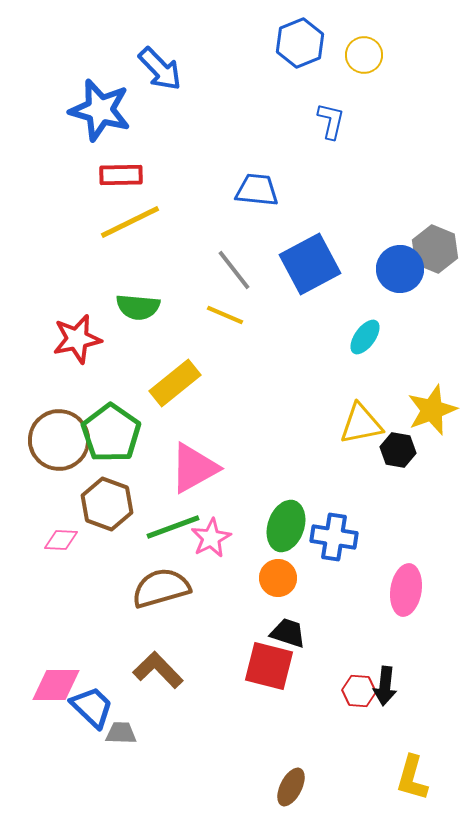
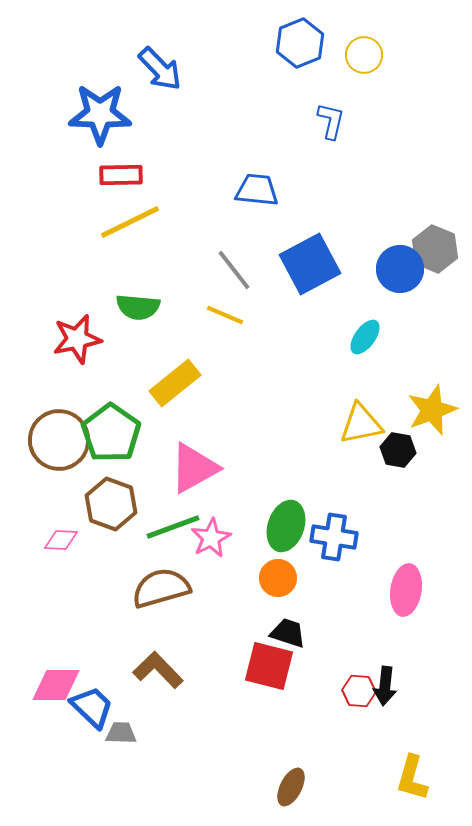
blue star at (100, 110): moved 4 px down; rotated 14 degrees counterclockwise
brown hexagon at (107, 504): moved 4 px right
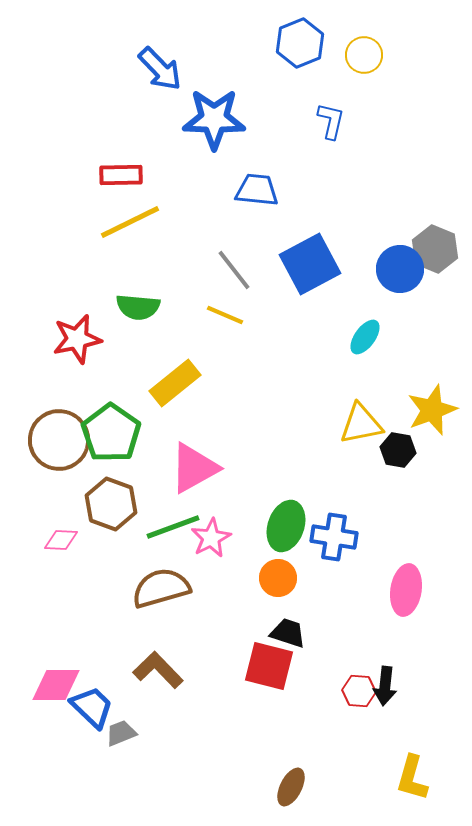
blue star at (100, 114): moved 114 px right, 5 px down
gray trapezoid at (121, 733): rotated 24 degrees counterclockwise
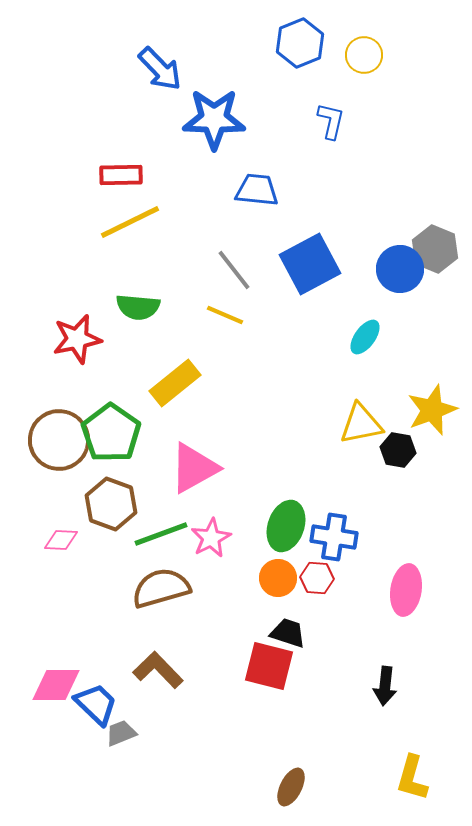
green line at (173, 527): moved 12 px left, 7 px down
red hexagon at (359, 691): moved 42 px left, 113 px up
blue trapezoid at (92, 707): moved 4 px right, 3 px up
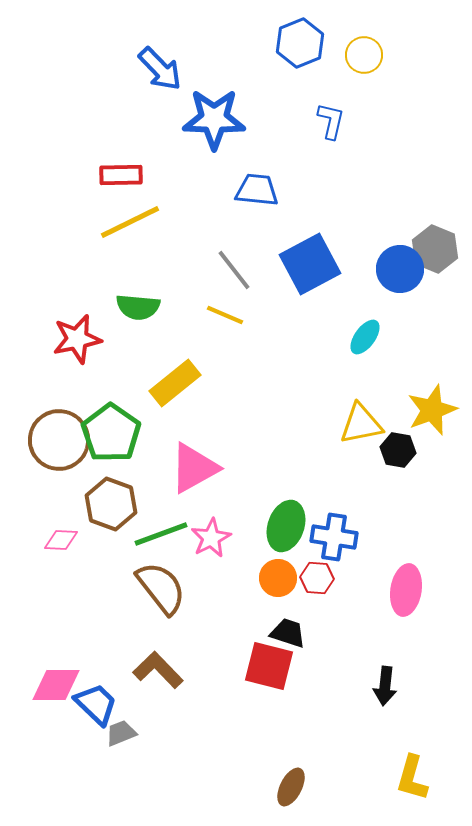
brown semicircle at (161, 588): rotated 68 degrees clockwise
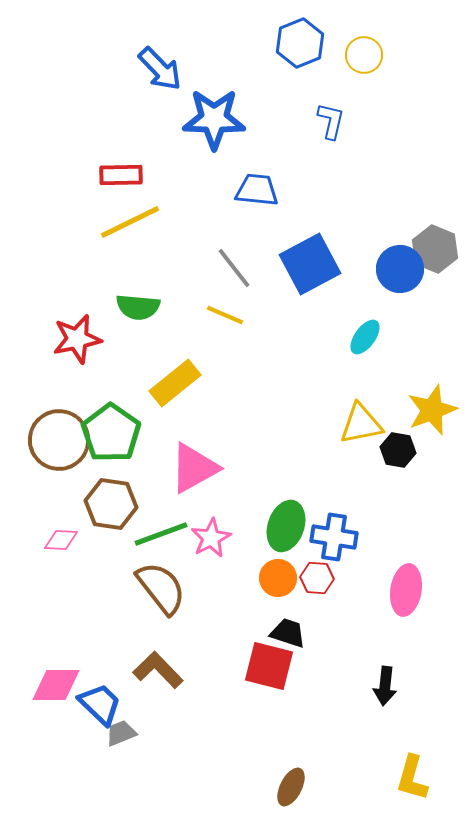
gray line at (234, 270): moved 2 px up
brown hexagon at (111, 504): rotated 12 degrees counterclockwise
blue trapezoid at (96, 704): moved 4 px right
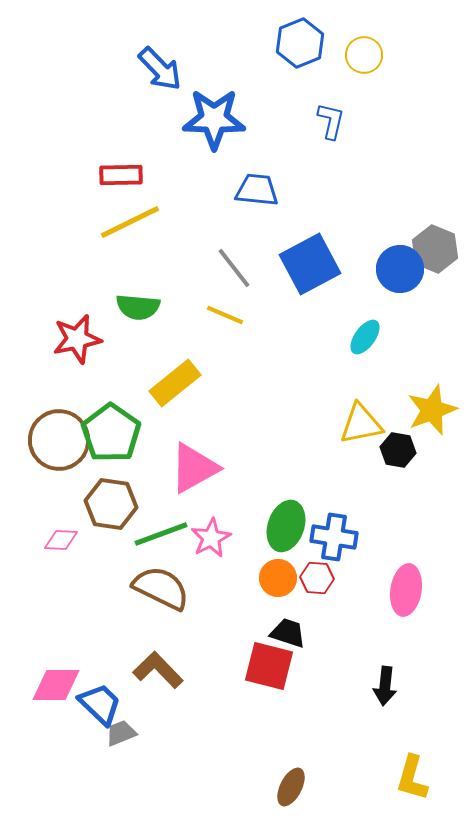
brown semicircle at (161, 588): rotated 26 degrees counterclockwise
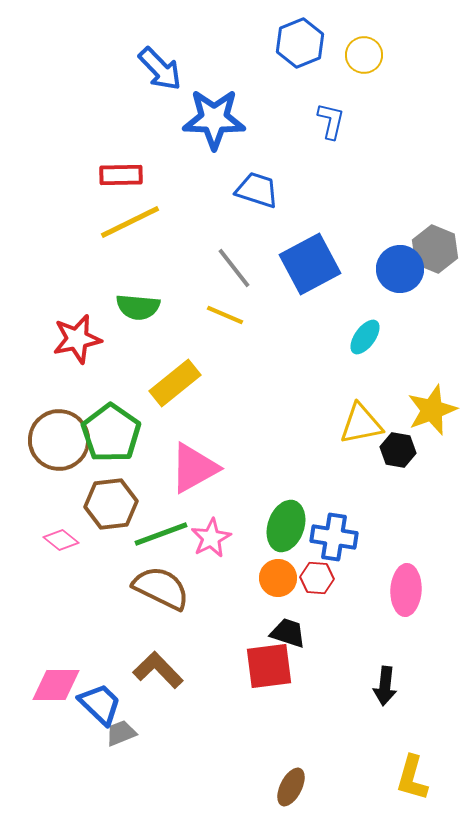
blue trapezoid at (257, 190): rotated 12 degrees clockwise
brown hexagon at (111, 504): rotated 15 degrees counterclockwise
pink diamond at (61, 540): rotated 36 degrees clockwise
pink ellipse at (406, 590): rotated 6 degrees counterclockwise
red square at (269, 666): rotated 21 degrees counterclockwise
